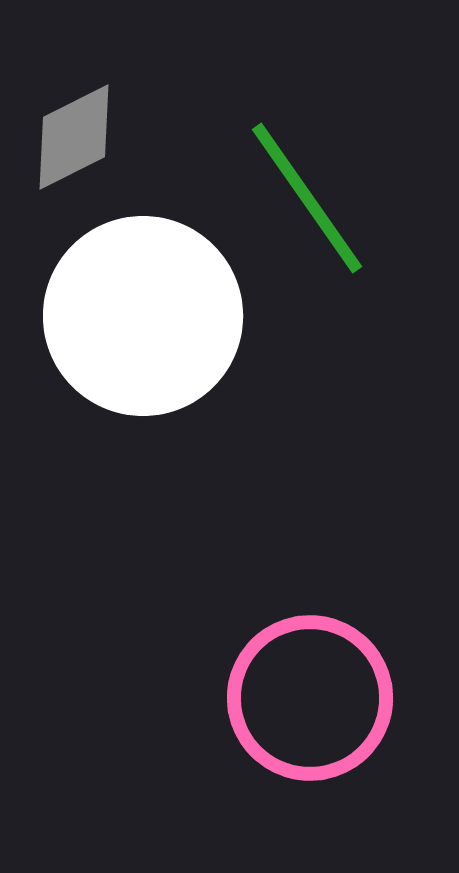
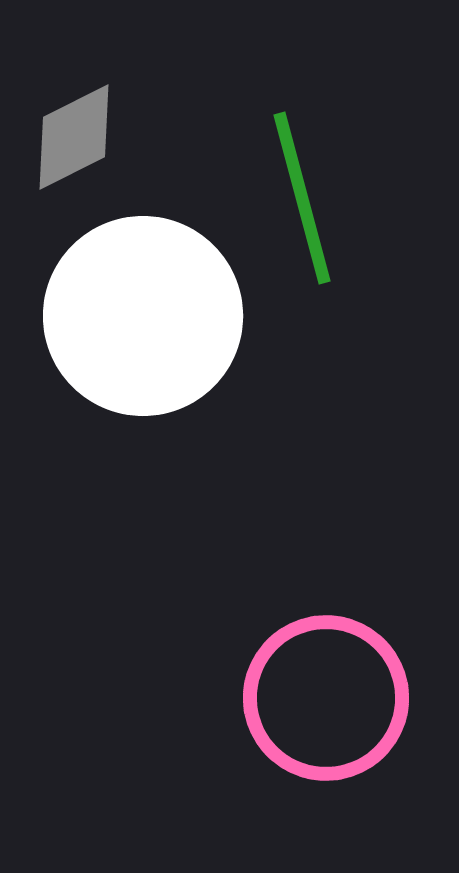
green line: moved 5 px left; rotated 20 degrees clockwise
pink circle: moved 16 px right
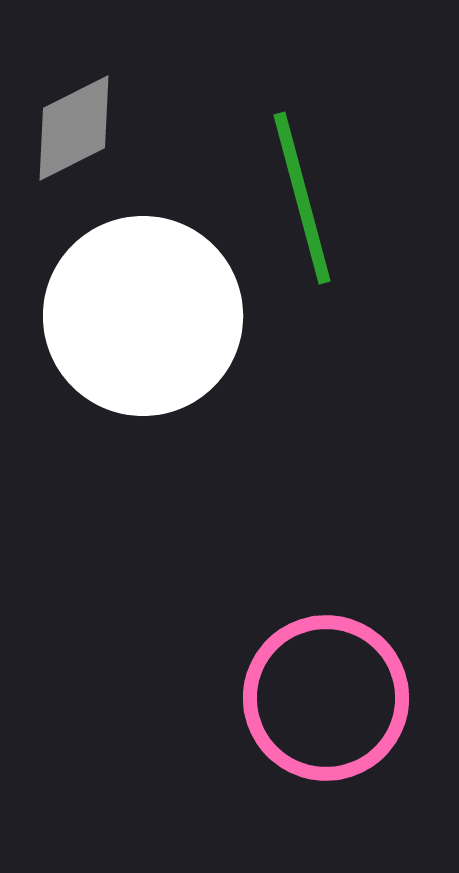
gray diamond: moved 9 px up
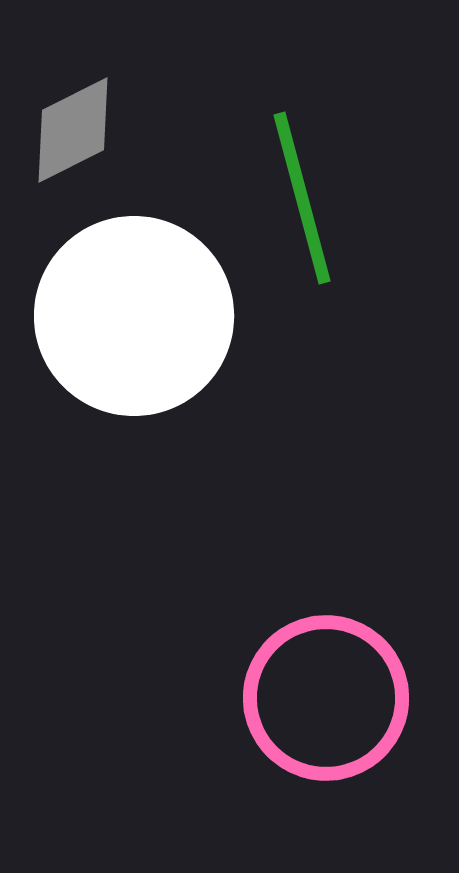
gray diamond: moved 1 px left, 2 px down
white circle: moved 9 px left
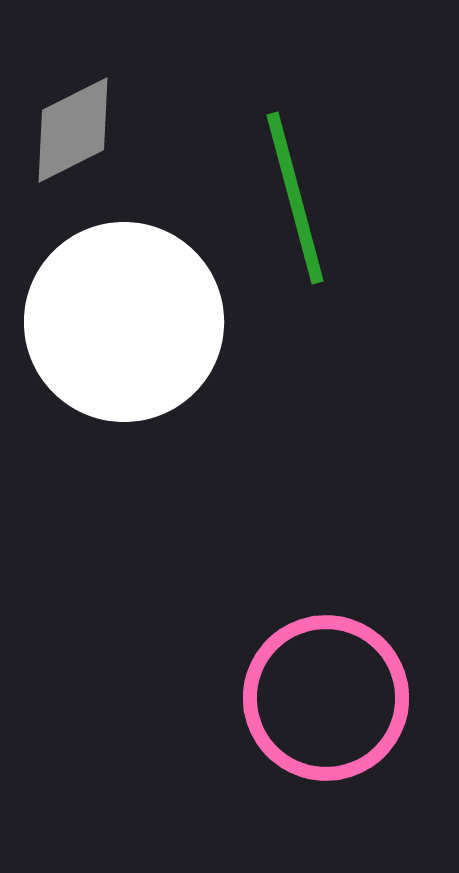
green line: moved 7 px left
white circle: moved 10 px left, 6 px down
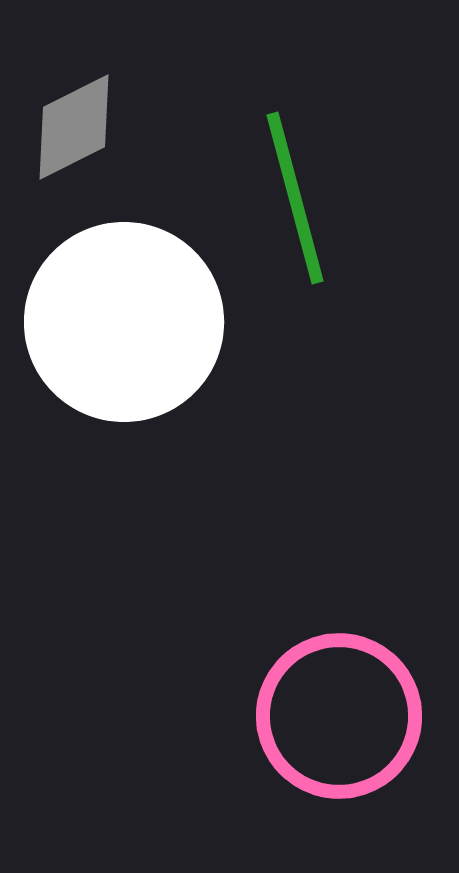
gray diamond: moved 1 px right, 3 px up
pink circle: moved 13 px right, 18 px down
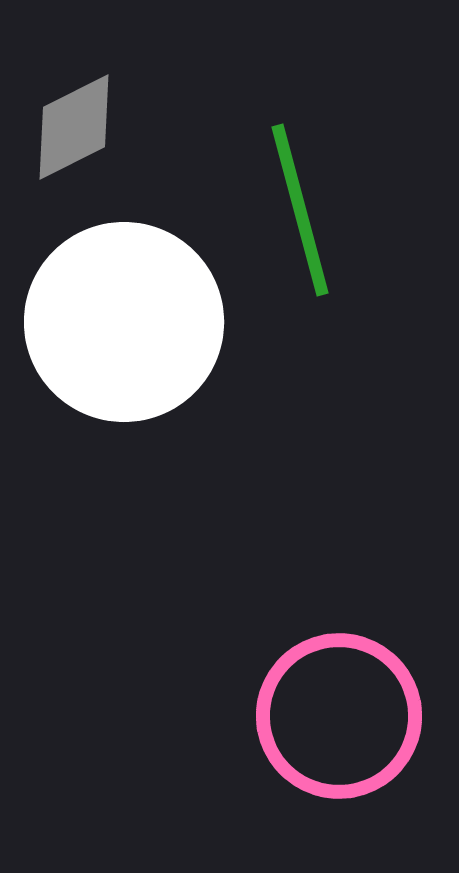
green line: moved 5 px right, 12 px down
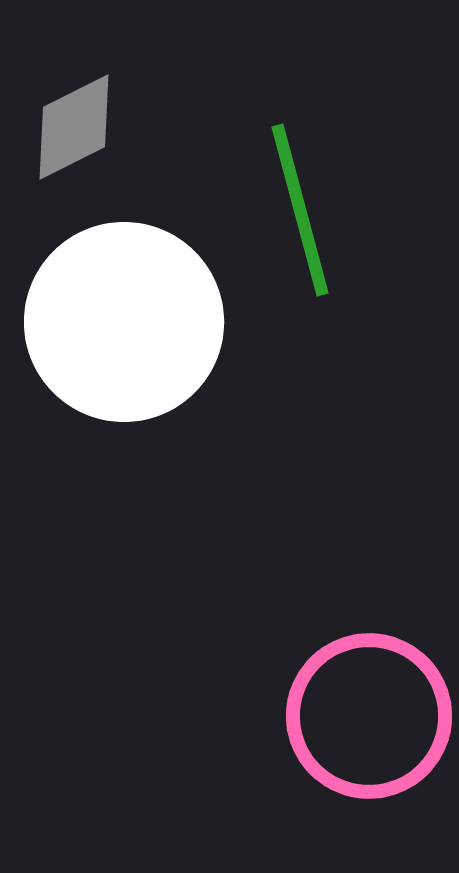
pink circle: moved 30 px right
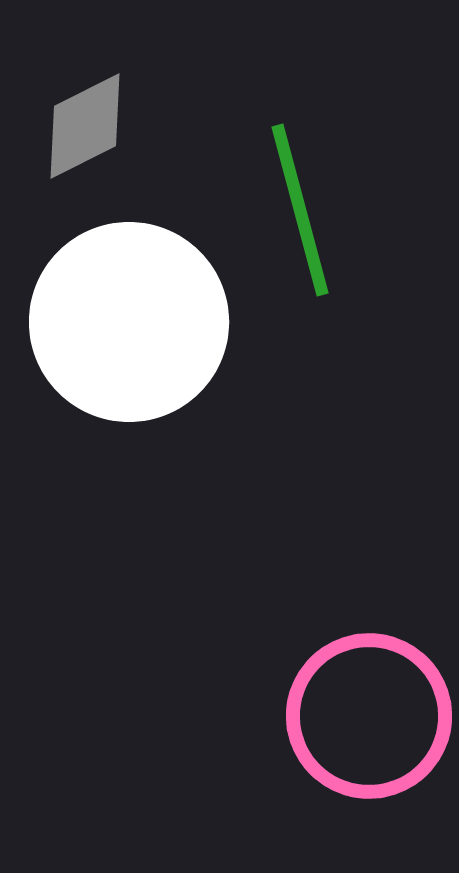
gray diamond: moved 11 px right, 1 px up
white circle: moved 5 px right
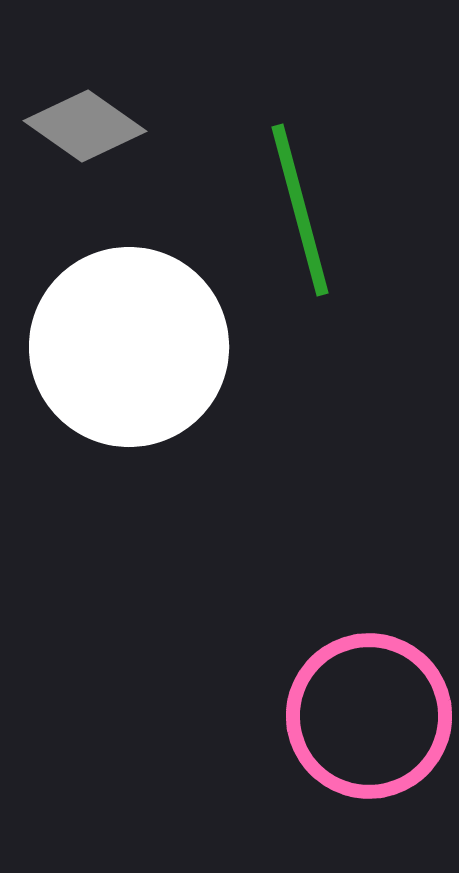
gray diamond: rotated 62 degrees clockwise
white circle: moved 25 px down
